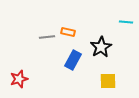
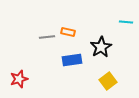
blue rectangle: moved 1 px left; rotated 54 degrees clockwise
yellow square: rotated 36 degrees counterclockwise
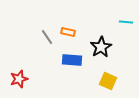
gray line: rotated 63 degrees clockwise
blue rectangle: rotated 12 degrees clockwise
yellow square: rotated 30 degrees counterclockwise
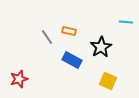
orange rectangle: moved 1 px right, 1 px up
blue rectangle: rotated 24 degrees clockwise
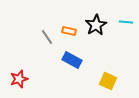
black star: moved 5 px left, 22 px up
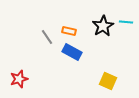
black star: moved 7 px right, 1 px down
blue rectangle: moved 8 px up
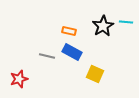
gray line: moved 19 px down; rotated 42 degrees counterclockwise
yellow square: moved 13 px left, 7 px up
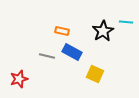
black star: moved 5 px down
orange rectangle: moved 7 px left
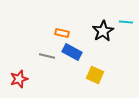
orange rectangle: moved 2 px down
yellow square: moved 1 px down
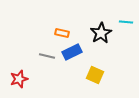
black star: moved 2 px left, 2 px down
blue rectangle: rotated 54 degrees counterclockwise
